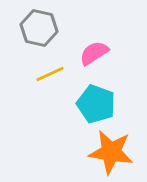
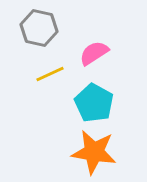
cyan pentagon: moved 2 px left, 1 px up; rotated 9 degrees clockwise
orange star: moved 17 px left
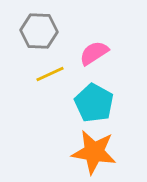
gray hexagon: moved 3 px down; rotated 9 degrees counterclockwise
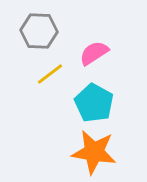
yellow line: rotated 12 degrees counterclockwise
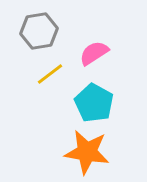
gray hexagon: rotated 12 degrees counterclockwise
orange star: moved 7 px left
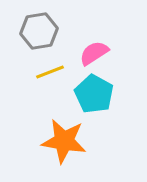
yellow line: moved 2 px up; rotated 16 degrees clockwise
cyan pentagon: moved 9 px up
orange star: moved 23 px left, 11 px up
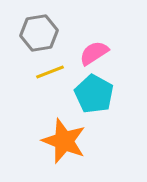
gray hexagon: moved 2 px down
orange star: rotated 12 degrees clockwise
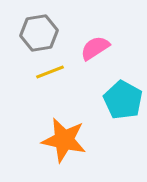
pink semicircle: moved 1 px right, 5 px up
cyan pentagon: moved 29 px right, 6 px down
orange star: moved 1 px up; rotated 9 degrees counterclockwise
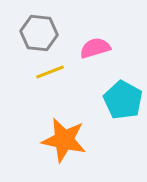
gray hexagon: rotated 15 degrees clockwise
pink semicircle: rotated 16 degrees clockwise
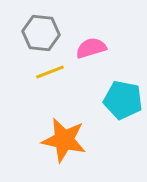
gray hexagon: moved 2 px right
pink semicircle: moved 4 px left
cyan pentagon: rotated 18 degrees counterclockwise
